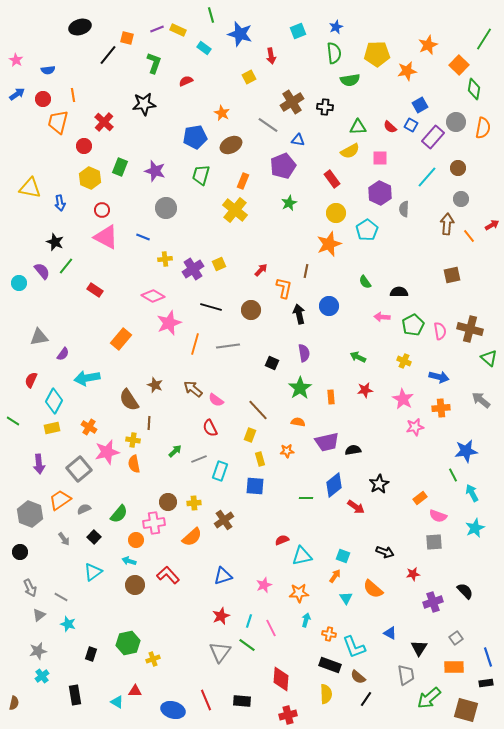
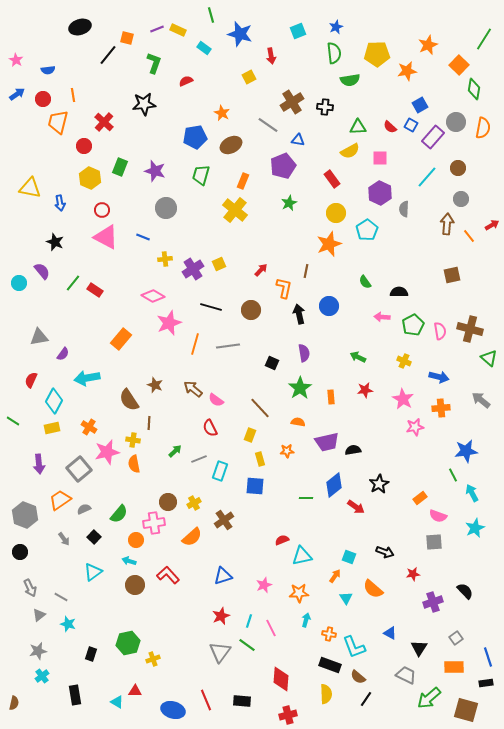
green line at (66, 266): moved 7 px right, 17 px down
brown line at (258, 410): moved 2 px right, 2 px up
yellow cross at (194, 503): rotated 24 degrees counterclockwise
gray hexagon at (30, 514): moved 5 px left, 1 px down
cyan square at (343, 556): moved 6 px right, 1 px down
gray trapezoid at (406, 675): rotated 55 degrees counterclockwise
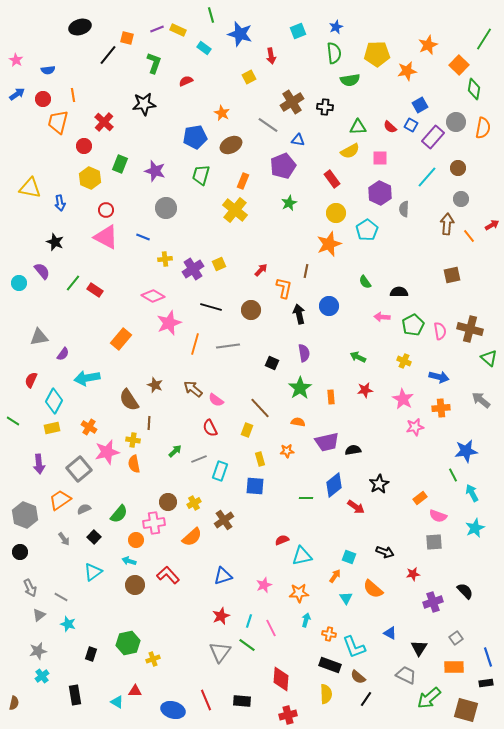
green rectangle at (120, 167): moved 3 px up
red circle at (102, 210): moved 4 px right
yellow rectangle at (250, 435): moved 3 px left, 5 px up
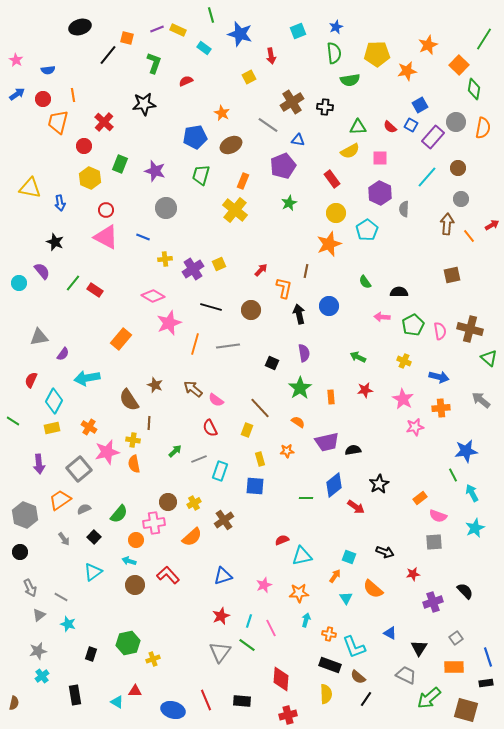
orange semicircle at (298, 422): rotated 24 degrees clockwise
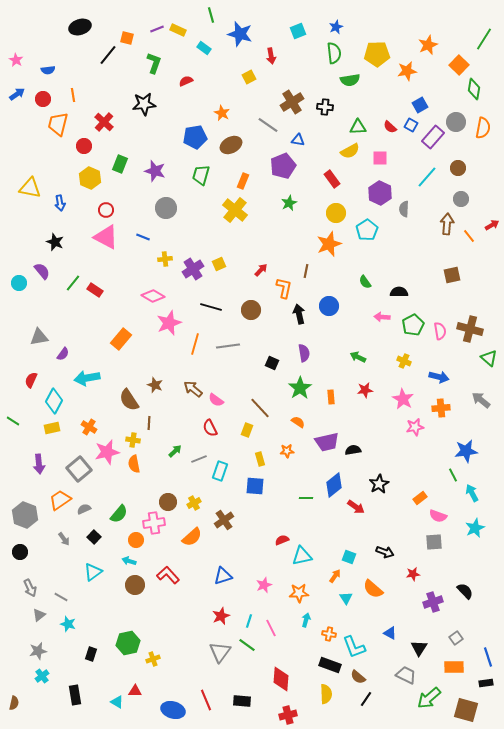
orange trapezoid at (58, 122): moved 2 px down
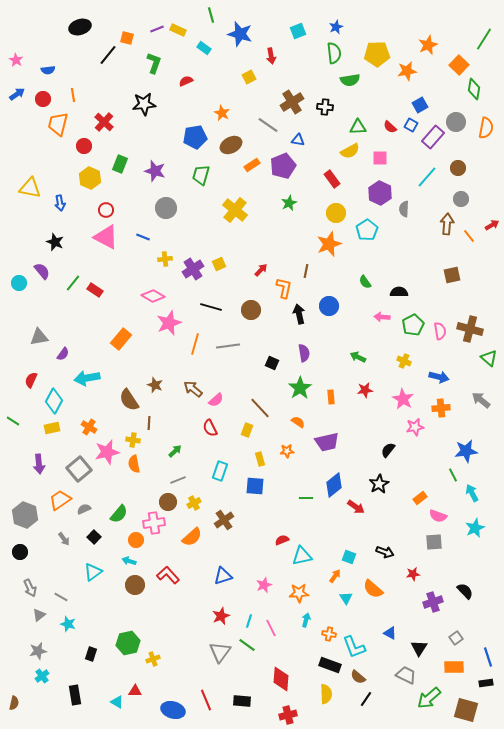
orange semicircle at (483, 128): moved 3 px right
orange rectangle at (243, 181): moved 9 px right, 16 px up; rotated 35 degrees clockwise
pink semicircle at (216, 400): rotated 77 degrees counterclockwise
black semicircle at (353, 450): moved 35 px right; rotated 42 degrees counterclockwise
gray line at (199, 459): moved 21 px left, 21 px down
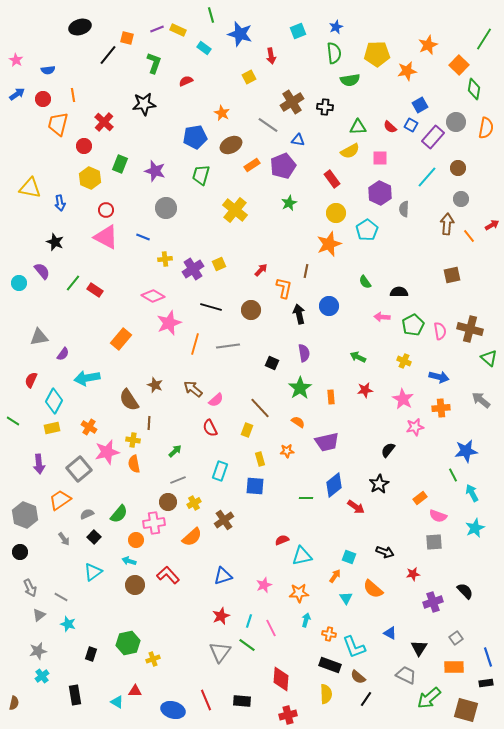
gray semicircle at (84, 509): moved 3 px right, 5 px down
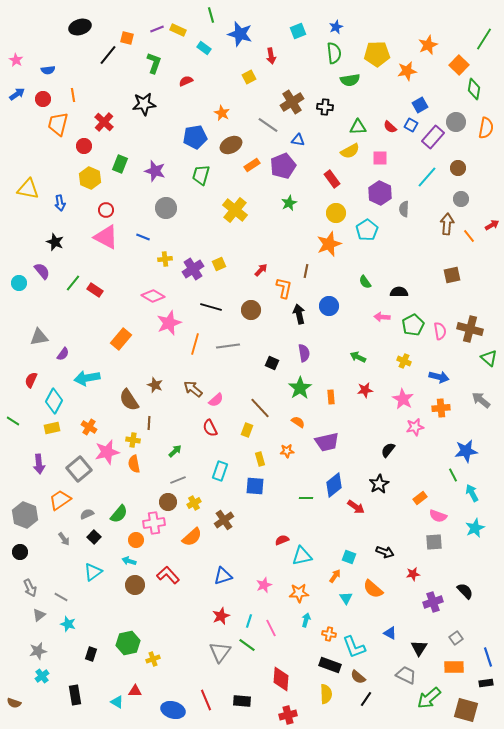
yellow triangle at (30, 188): moved 2 px left, 1 px down
brown semicircle at (14, 703): rotated 96 degrees clockwise
